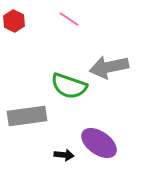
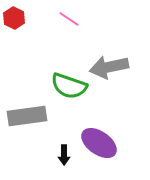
red hexagon: moved 3 px up
black arrow: rotated 84 degrees clockwise
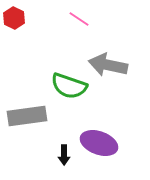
pink line: moved 10 px right
gray arrow: moved 1 px left, 2 px up; rotated 24 degrees clockwise
purple ellipse: rotated 15 degrees counterclockwise
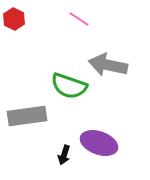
red hexagon: moved 1 px down
black arrow: rotated 18 degrees clockwise
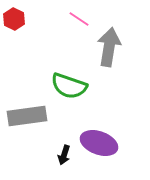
gray arrow: moved 1 px right, 18 px up; rotated 87 degrees clockwise
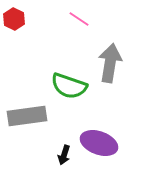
gray arrow: moved 1 px right, 16 px down
